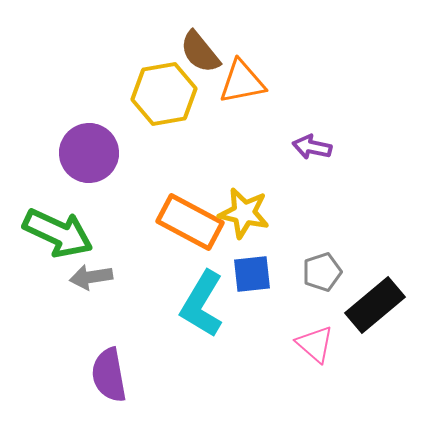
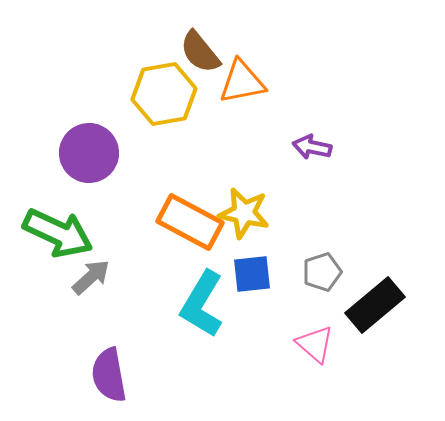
gray arrow: rotated 147 degrees clockwise
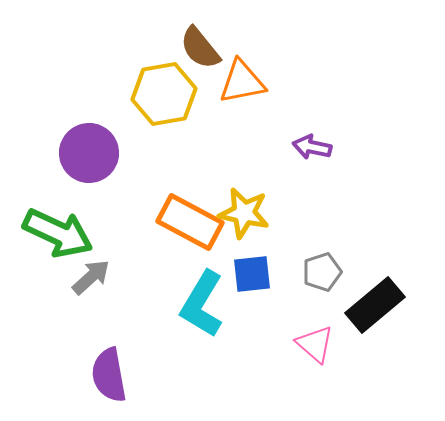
brown semicircle: moved 4 px up
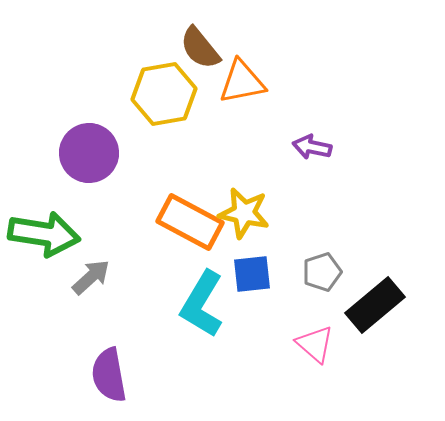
green arrow: moved 14 px left, 1 px down; rotated 16 degrees counterclockwise
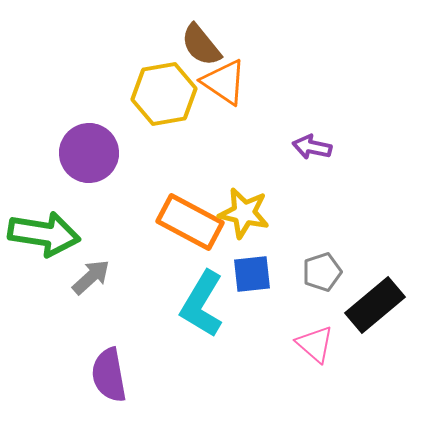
brown semicircle: moved 1 px right, 3 px up
orange triangle: moved 18 px left; rotated 45 degrees clockwise
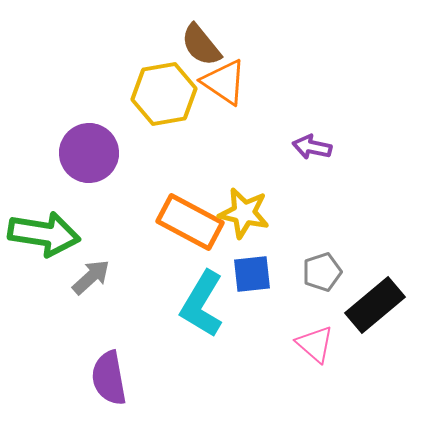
purple semicircle: moved 3 px down
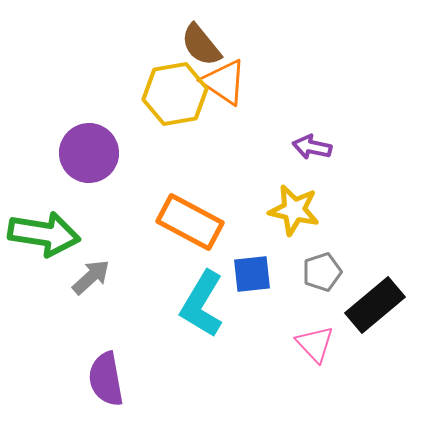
yellow hexagon: moved 11 px right
yellow star: moved 50 px right, 3 px up
pink triangle: rotated 6 degrees clockwise
purple semicircle: moved 3 px left, 1 px down
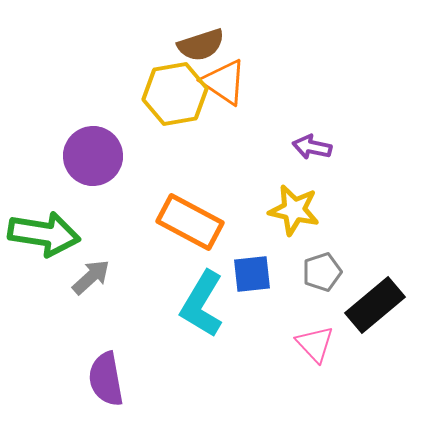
brown semicircle: rotated 69 degrees counterclockwise
purple circle: moved 4 px right, 3 px down
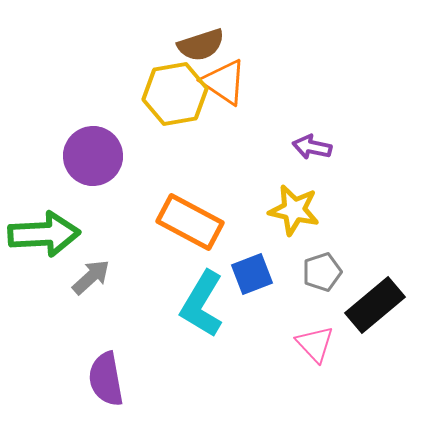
green arrow: rotated 12 degrees counterclockwise
blue square: rotated 15 degrees counterclockwise
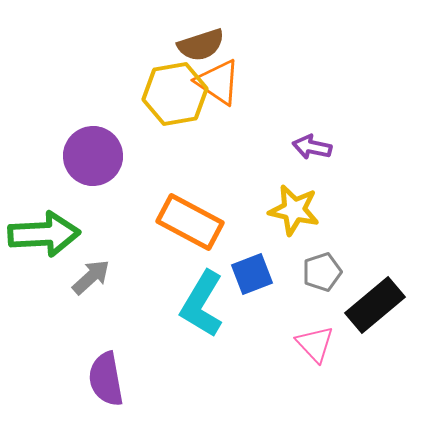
orange triangle: moved 6 px left
